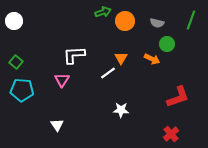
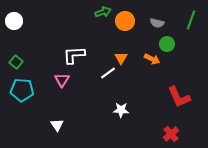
red L-shape: moved 1 px right; rotated 85 degrees clockwise
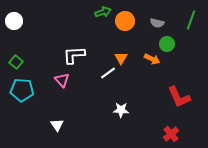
pink triangle: rotated 14 degrees counterclockwise
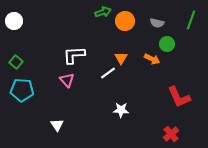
pink triangle: moved 5 px right
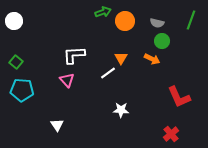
green circle: moved 5 px left, 3 px up
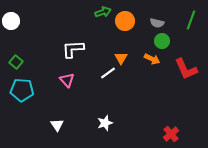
white circle: moved 3 px left
white L-shape: moved 1 px left, 6 px up
red L-shape: moved 7 px right, 28 px up
white star: moved 16 px left, 13 px down; rotated 21 degrees counterclockwise
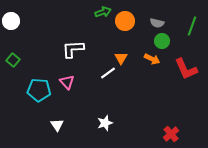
green line: moved 1 px right, 6 px down
green square: moved 3 px left, 2 px up
pink triangle: moved 2 px down
cyan pentagon: moved 17 px right
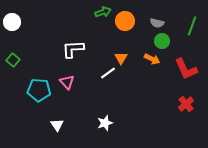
white circle: moved 1 px right, 1 px down
red cross: moved 15 px right, 30 px up
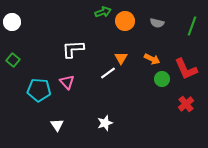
green circle: moved 38 px down
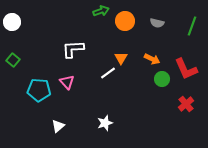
green arrow: moved 2 px left, 1 px up
white triangle: moved 1 px right, 1 px down; rotated 24 degrees clockwise
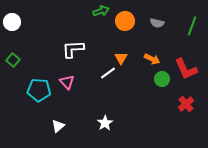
white star: rotated 14 degrees counterclockwise
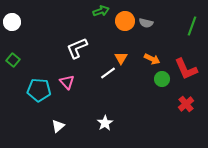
gray semicircle: moved 11 px left
white L-shape: moved 4 px right, 1 px up; rotated 20 degrees counterclockwise
